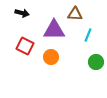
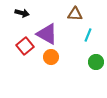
purple triangle: moved 7 px left, 4 px down; rotated 30 degrees clockwise
red square: rotated 24 degrees clockwise
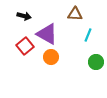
black arrow: moved 2 px right, 3 px down
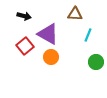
purple triangle: moved 1 px right
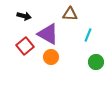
brown triangle: moved 5 px left
